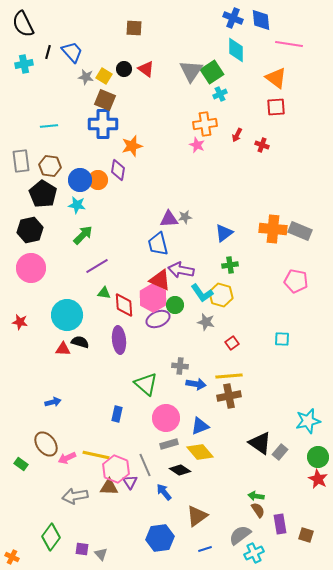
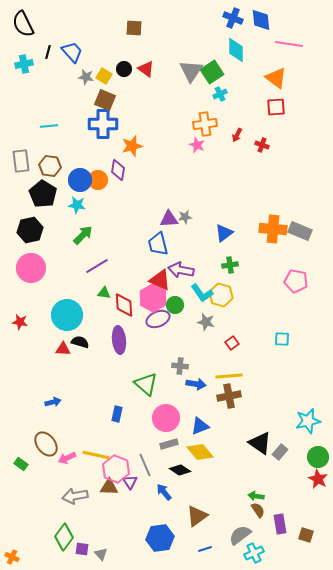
green diamond at (51, 537): moved 13 px right
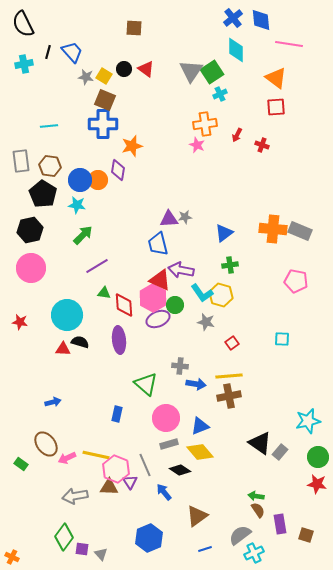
blue cross at (233, 18): rotated 30 degrees clockwise
red star at (318, 479): moved 1 px left, 5 px down; rotated 18 degrees counterclockwise
blue hexagon at (160, 538): moved 11 px left; rotated 16 degrees counterclockwise
